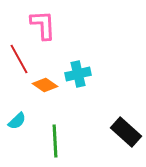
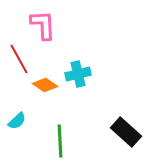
green line: moved 5 px right
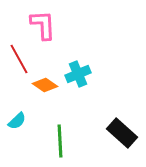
cyan cross: rotated 10 degrees counterclockwise
black rectangle: moved 4 px left, 1 px down
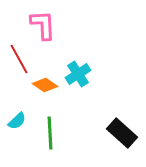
cyan cross: rotated 10 degrees counterclockwise
green line: moved 10 px left, 8 px up
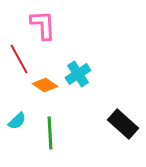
black rectangle: moved 1 px right, 9 px up
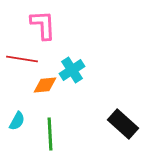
red line: moved 3 px right; rotated 52 degrees counterclockwise
cyan cross: moved 6 px left, 4 px up
orange diamond: rotated 40 degrees counterclockwise
cyan semicircle: rotated 18 degrees counterclockwise
green line: moved 1 px down
